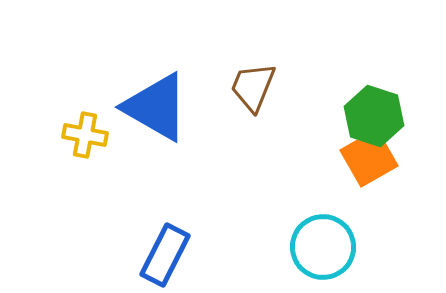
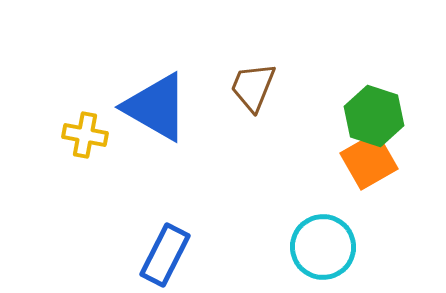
orange square: moved 3 px down
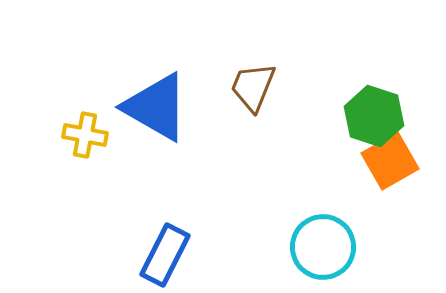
orange square: moved 21 px right
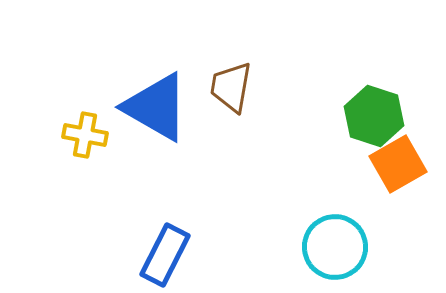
brown trapezoid: moved 22 px left; rotated 12 degrees counterclockwise
orange square: moved 8 px right, 3 px down
cyan circle: moved 12 px right
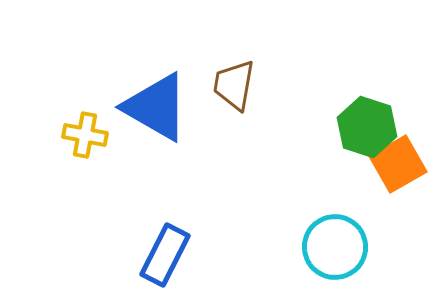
brown trapezoid: moved 3 px right, 2 px up
green hexagon: moved 7 px left, 11 px down
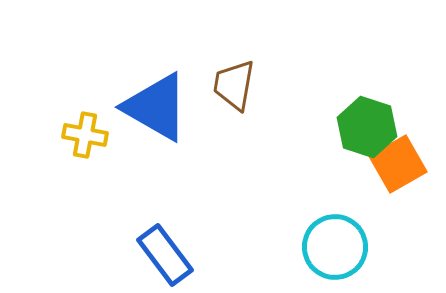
blue rectangle: rotated 64 degrees counterclockwise
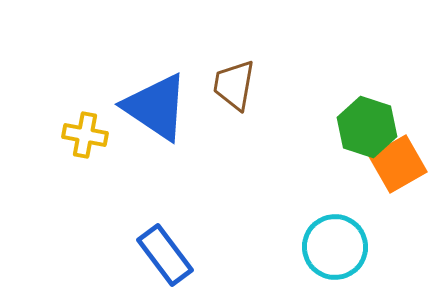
blue triangle: rotated 4 degrees clockwise
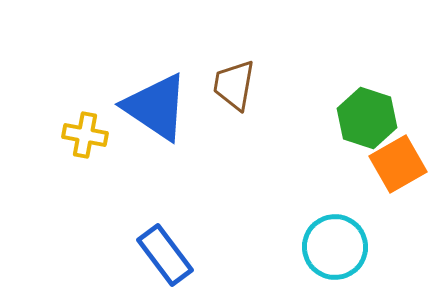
green hexagon: moved 9 px up
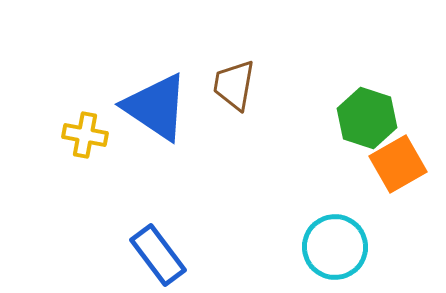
blue rectangle: moved 7 px left
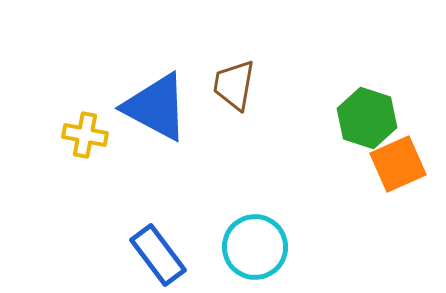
blue triangle: rotated 6 degrees counterclockwise
orange square: rotated 6 degrees clockwise
cyan circle: moved 80 px left
